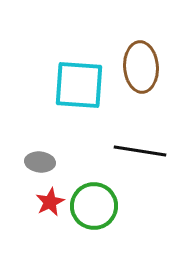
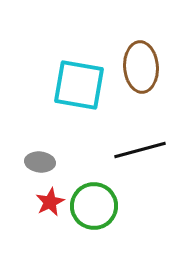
cyan square: rotated 6 degrees clockwise
black line: moved 1 px up; rotated 24 degrees counterclockwise
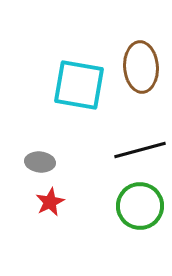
green circle: moved 46 px right
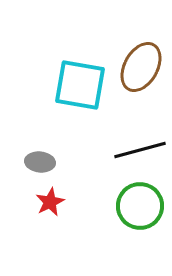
brown ellipse: rotated 33 degrees clockwise
cyan square: moved 1 px right
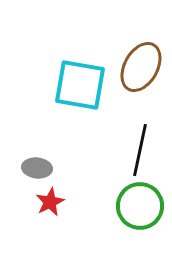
black line: rotated 63 degrees counterclockwise
gray ellipse: moved 3 px left, 6 px down
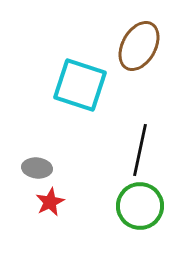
brown ellipse: moved 2 px left, 21 px up
cyan square: rotated 8 degrees clockwise
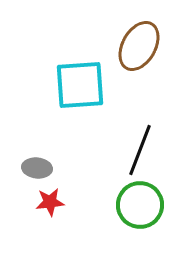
cyan square: rotated 22 degrees counterclockwise
black line: rotated 9 degrees clockwise
red star: rotated 20 degrees clockwise
green circle: moved 1 px up
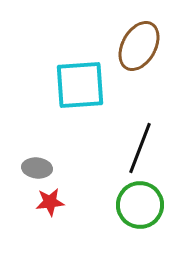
black line: moved 2 px up
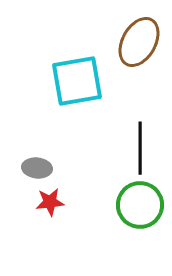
brown ellipse: moved 4 px up
cyan square: moved 3 px left, 4 px up; rotated 6 degrees counterclockwise
black line: rotated 21 degrees counterclockwise
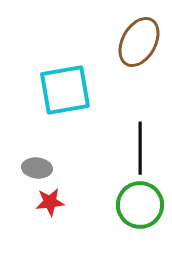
cyan square: moved 12 px left, 9 px down
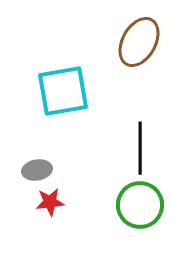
cyan square: moved 2 px left, 1 px down
gray ellipse: moved 2 px down; rotated 16 degrees counterclockwise
